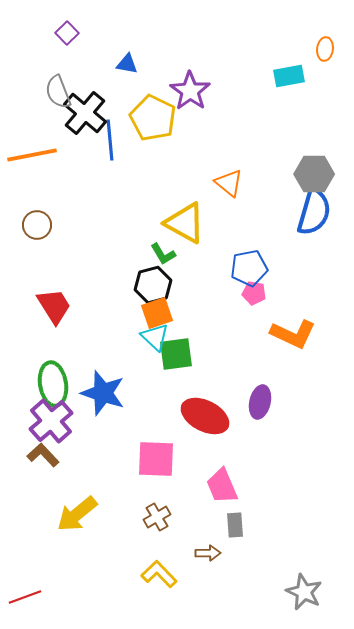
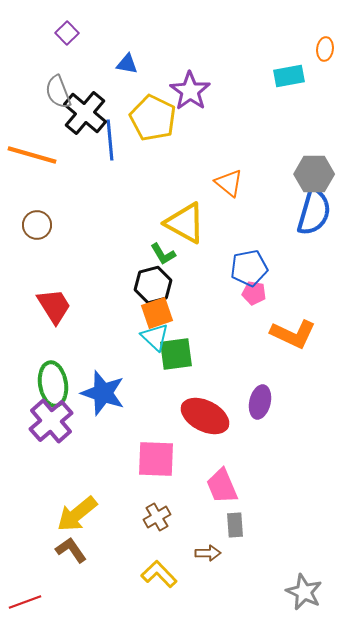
orange line: rotated 27 degrees clockwise
brown L-shape: moved 28 px right, 95 px down; rotated 8 degrees clockwise
red line: moved 5 px down
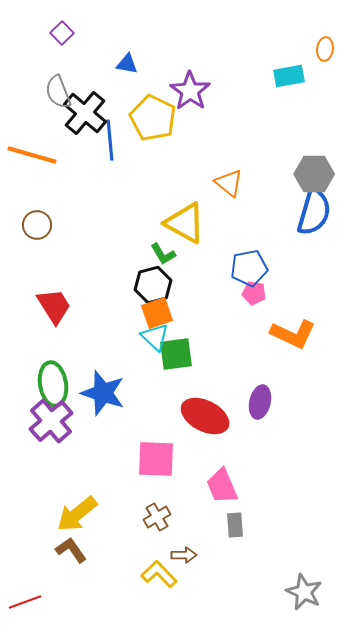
purple square: moved 5 px left
brown arrow: moved 24 px left, 2 px down
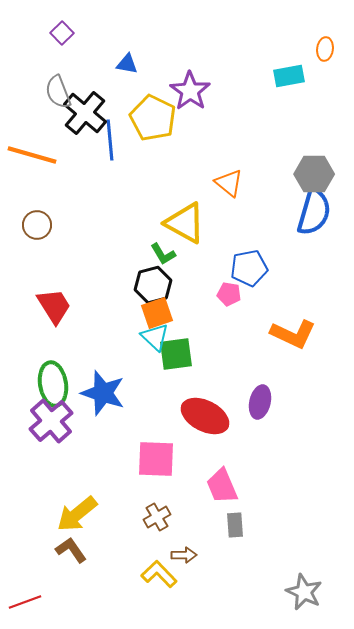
pink pentagon: moved 25 px left, 1 px down
